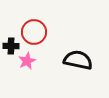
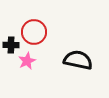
black cross: moved 1 px up
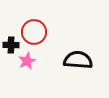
black semicircle: rotated 8 degrees counterclockwise
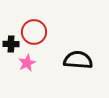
black cross: moved 1 px up
pink star: moved 2 px down
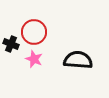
black cross: rotated 21 degrees clockwise
pink star: moved 7 px right, 4 px up; rotated 24 degrees counterclockwise
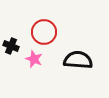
red circle: moved 10 px right
black cross: moved 2 px down
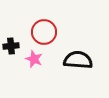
black cross: rotated 28 degrees counterclockwise
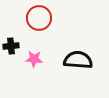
red circle: moved 5 px left, 14 px up
pink star: rotated 18 degrees counterclockwise
